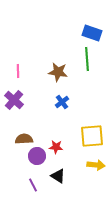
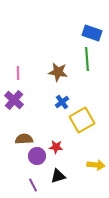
pink line: moved 2 px down
yellow square: moved 10 px left, 16 px up; rotated 25 degrees counterclockwise
black triangle: rotated 49 degrees counterclockwise
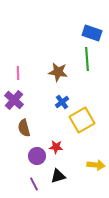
brown semicircle: moved 11 px up; rotated 102 degrees counterclockwise
purple line: moved 1 px right, 1 px up
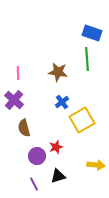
red star: rotated 24 degrees counterclockwise
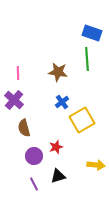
purple circle: moved 3 px left
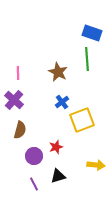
brown star: rotated 18 degrees clockwise
yellow square: rotated 10 degrees clockwise
brown semicircle: moved 4 px left, 2 px down; rotated 150 degrees counterclockwise
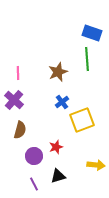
brown star: rotated 24 degrees clockwise
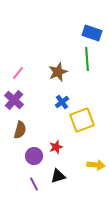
pink line: rotated 40 degrees clockwise
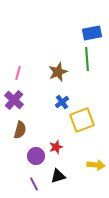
blue rectangle: rotated 30 degrees counterclockwise
pink line: rotated 24 degrees counterclockwise
purple circle: moved 2 px right
